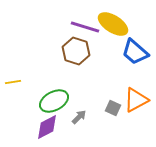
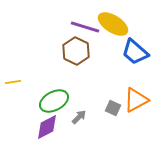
brown hexagon: rotated 8 degrees clockwise
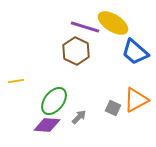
yellow ellipse: moved 1 px up
yellow line: moved 3 px right, 1 px up
green ellipse: rotated 24 degrees counterclockwise
purple diamond: moved 2 px up; rotated 32 degrees clockwise
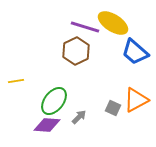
brown hexagon: rotated 8 degrees clockwise
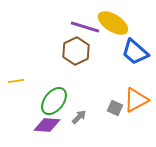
gray square: moved 2 px right
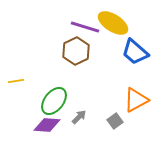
gray square: moved 13 px down; rotated 28 degrees clockwise
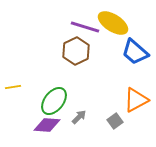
yellow line: moved 3 px left, 6 px down
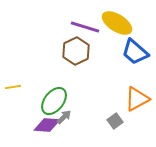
yellow ellipse: moved 4 px right
orange triangle: moved 1 px right, 1 px up
gray arrow: moved 15 px left
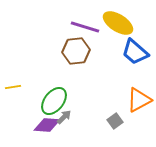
yellow ellipse: moved 1 px right
brown hexagon: rotated 20 degrees clockwise
orange triangle: moved 2 px right, 1 px down
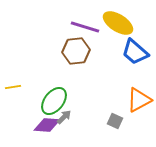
gray square: rotated 28 degrees counterclockwise
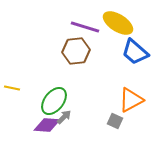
yellow line: moved 1 px left, 1 px down; rotated 21 degrees clockwise
orange triangle: moved 8 px left
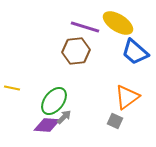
orange triangle: moved 4 px left, 3 px up; rotated 8 degrees counterclockwise
